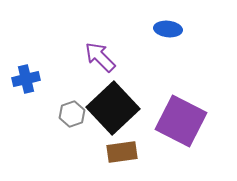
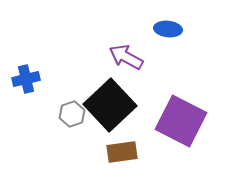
purple arrow: moved 26 px right; rotated 16 degrees counterclockwise
black square: moved 3 px left, 3 px up
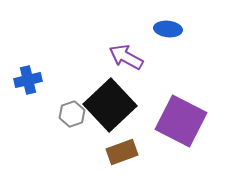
blue cross: moved 2 px right, 1 px down
brown rectangle: rotated 12 degrees counterclockwise
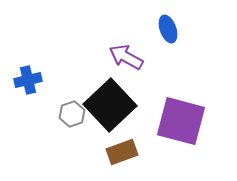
blue ellipse: rotated 64 degrees clockwise
purple square: rotated 12 degrees counterclockwise
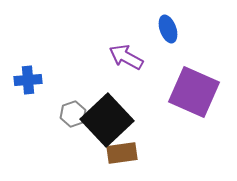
blue cross: rotated 8 degrees clockwise
black square: moved 3 px left, 15 px down
gray hexagon: moved 1 px right
purple square: moved 13 px right, 29 px up; rotated 9 degrees clockwise
brown rectangle: moved 1 px down; rotated 12 degrees clockwise
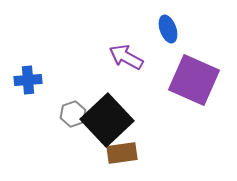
purple square: moved 12 px up
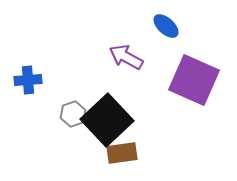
blue ellipse: moved 2 px left, 3 px up; rotated 28 degrees counterclockwise
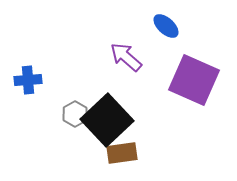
purple arrow: rotated 12 degrees clockwise
gray hexagon: moved 2 px right; rotated 10 degrees counterclockwise
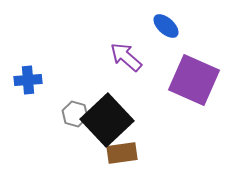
gray hexagon: rotated 15 degrees counterclockwise
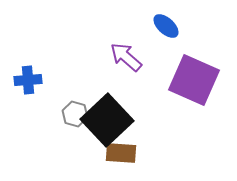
brown rectangle: moved 1 px left; rotated 12 degrees clockwise
